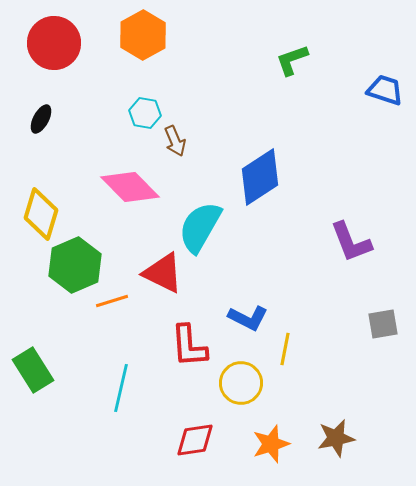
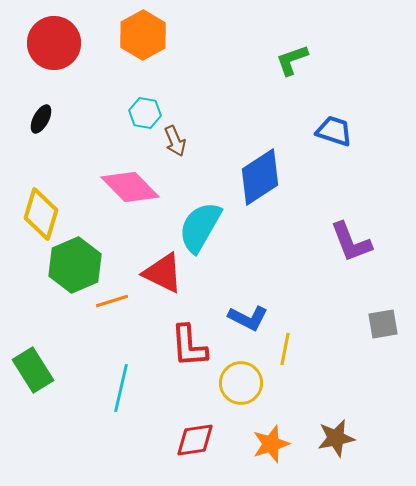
blue trapezoid: moved 51 px left, 41 px down
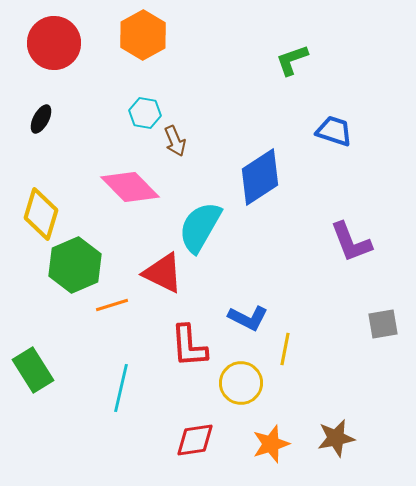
orange line: moved 4 px down
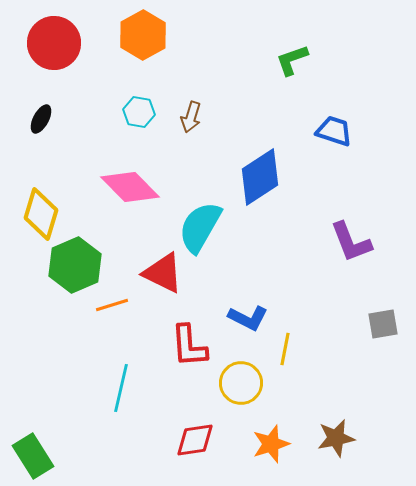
cyan hexagon: moved 6 px left, 1 px up
brown arrow: moved 16 px right, 24 px up; rotated 40 degrees clockwise
green rectangle: moved 86 px down
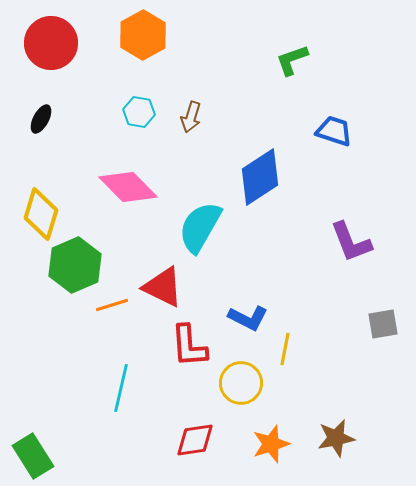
red circle: moved 3 px left
pink diamond: moved 2 px left
red triangle: moved 14 px down
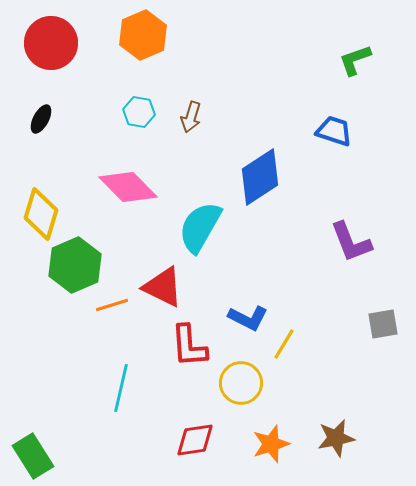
orange hexagon: rotated 6 degrees clockwise
green L-shape: moved 63 px right
yellow line: moved 1 px left, 5 px up; rotated 20 degrees clockwise
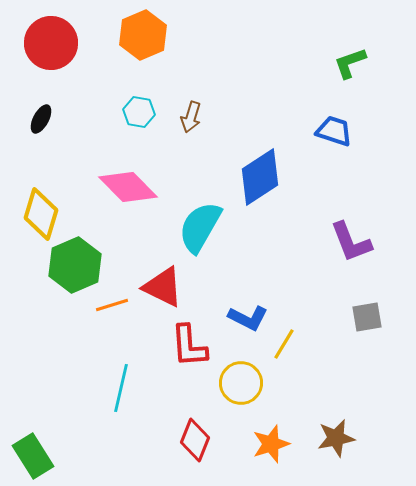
green L-shape: moved 5 px left, 3 px down
gray square: moved 16 px left, 7 px up
red diamond: rotated 60 degrees counterclockwise
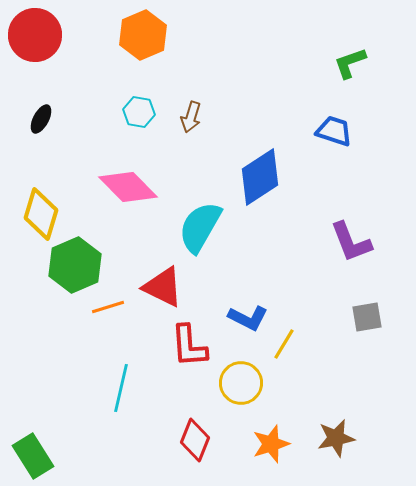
red circle: moved 16 px left, 8 px up
orange line: moved 4 px left, 2 px down
